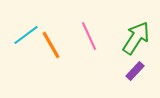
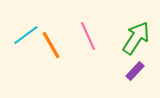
pink line: moved 1 px left
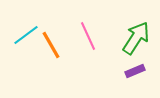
purple rectangle: rotated 24 degrees clockwise
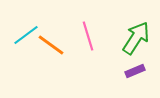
pink line: rotated 8 degrees clockwise
orange line: rotated 24 degrees counterclockwise
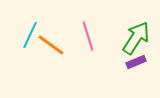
cyan line: moved 4 px right; rotated 28 degrees counterclockwise
purple rectangle: moved 1 px right, 9 px up
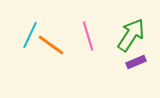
green arrow: moved 5 px left, 3 px up
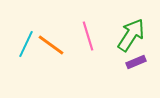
cyan line: moved 4 px left, 9 px down
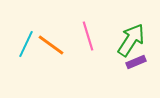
green arrow: moved 5 px down
